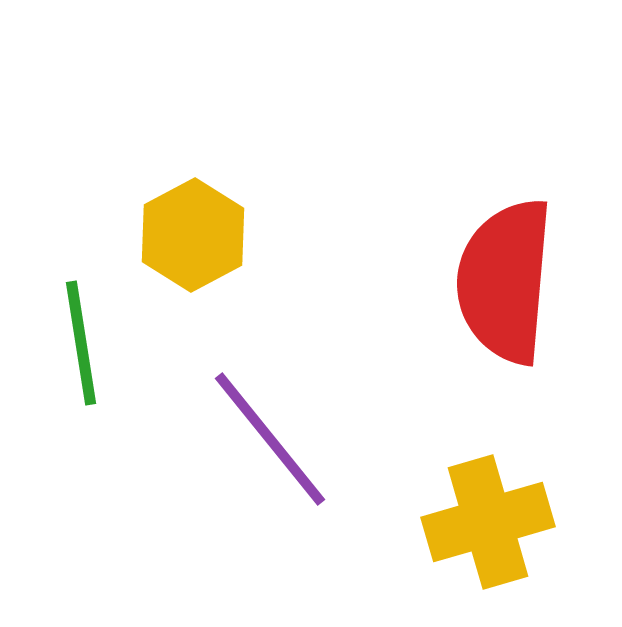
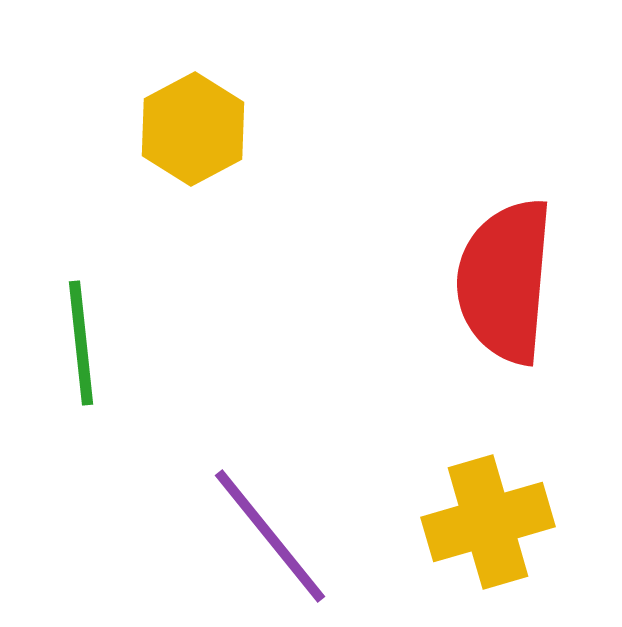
yellow hexagon: moved 106 px up
green line: rotated 3 degrees clockwise
purple line: moved 97 px down
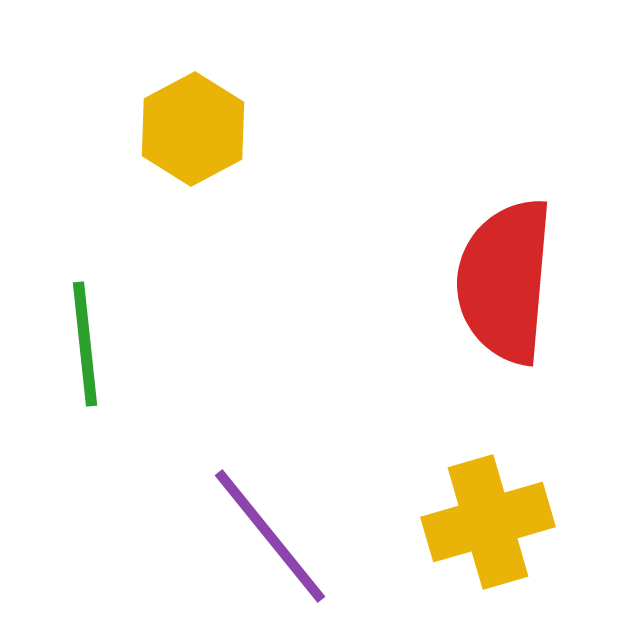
green line: moved 4 px right, 1 px down
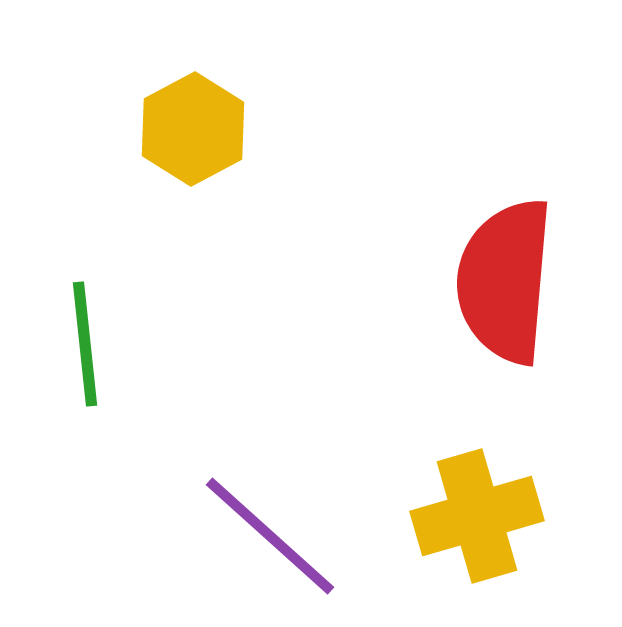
yellow cross: moved 11 px left, 6 px up
purple line: rotated 9 degrees counterclockwise
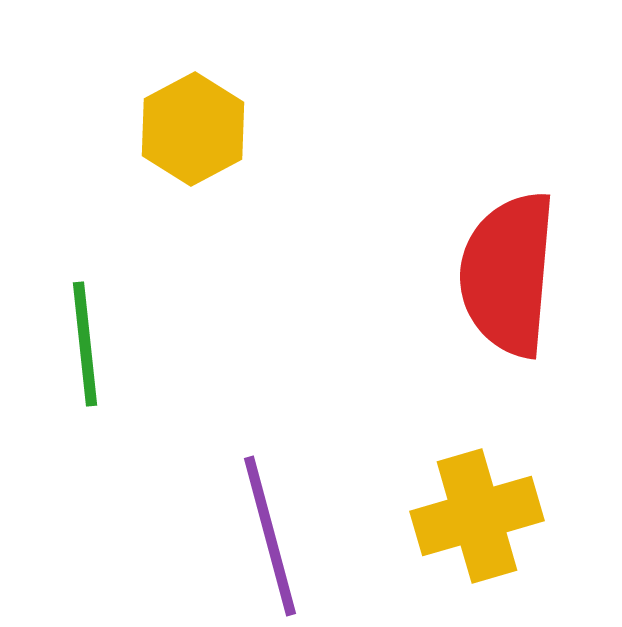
red semicircle: moved 3 px right, 7 px up
purple line: rotated 33 degrees clockwise
